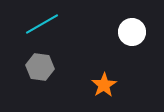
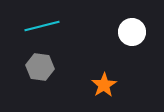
cyan line: moved 2 px down; rotated 16 degrees clockwise
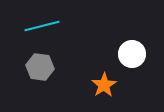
white circle: moved 22 px down
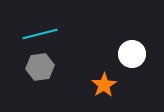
cyan line: moved 2 px left, 8 px down
gray hexagon: rotated 16 degrees counterclockwise
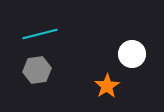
gray hexagon: moved 3 px left, 3 px down
orange star: moved 3 px right, 1 px down
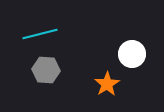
gray hexagon: moved 9 px right; rotated 12 degrees clockwise
orange star: moved 2 px up
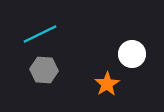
cyan line: rotated 12 degrees counterclockwise
gray hexagon: moved 2 px left
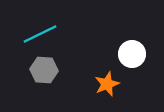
orange star: rotated 10 degrees clockwise
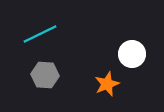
gray hexagon: moved 1 px right, 5 px down
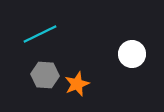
orange star: moved 30 px left
